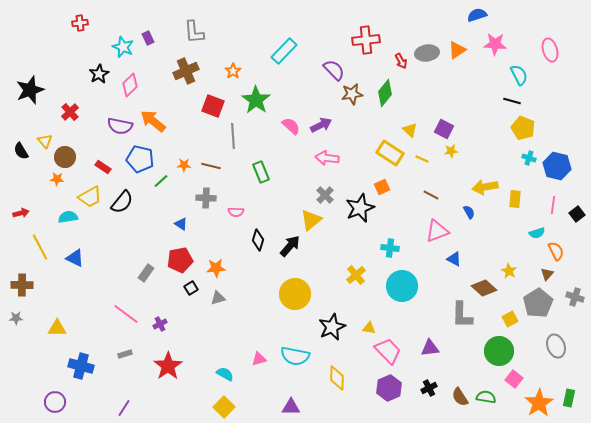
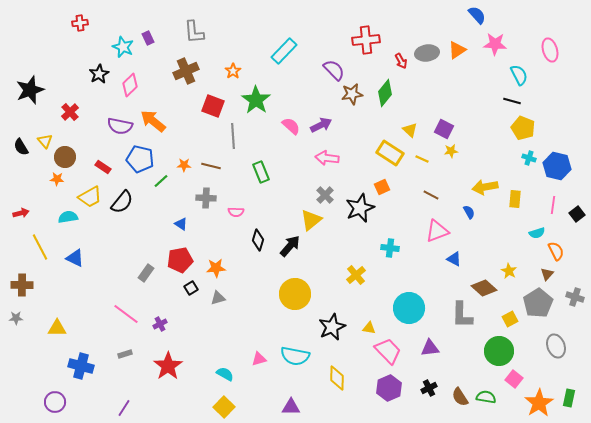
blue semicircle at (477, 15): rotated 66 degrees clockwise
black semicircle at (21, 151): moved 4 px up
cyan circle at (402, 286): moved 7 px right, 22 px down
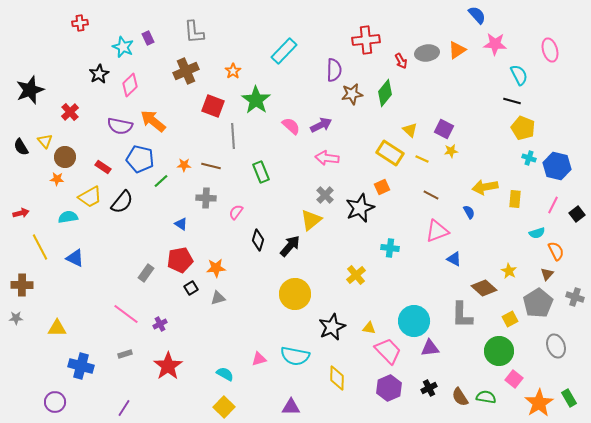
purple semicircle at (334, 70): rotated 45 degrees clockwise
pink line at (553, 205): rotated 18 degrees clockwise
pink semicircle at (236, 212): rotated 126 degrees clockwise
cyan circle at (409, 308): moved 5 px right, 13 px down
green rectangle at (569, 398): rotated 42 degrees counterclockwise
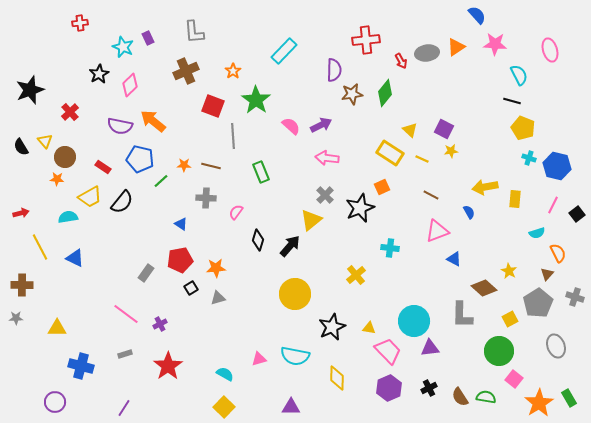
orange triangle at (457, 50): moved 1 px left, 3 px up
orange semicircle at (556, 251): moved 2 px right, 2 px down
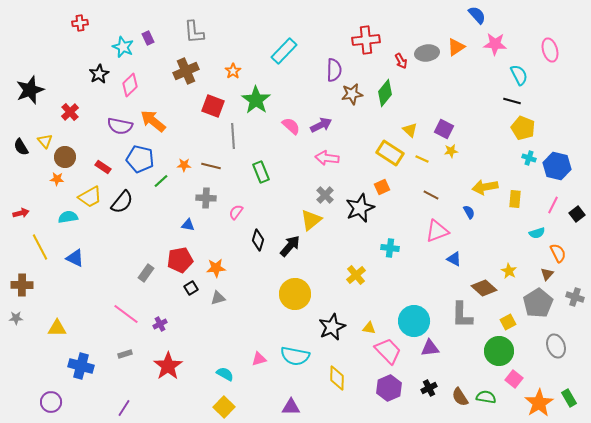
blue triangle at (181, 224): moved 7 px right, 1 px down; rotated 24 degrees counterclockwise
yellow square at (510, 319): moved 2 px left, 3 px down
purple circle at (55, 402): moved 4 px left
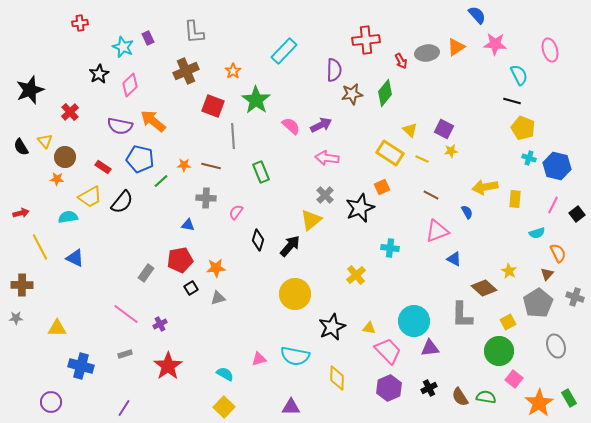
blue semicircle at (469, 212): moved 2 px left
